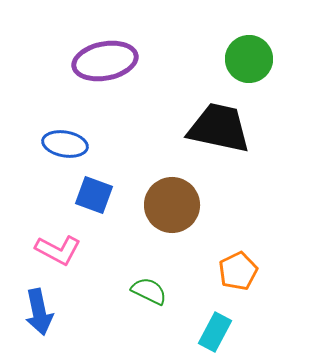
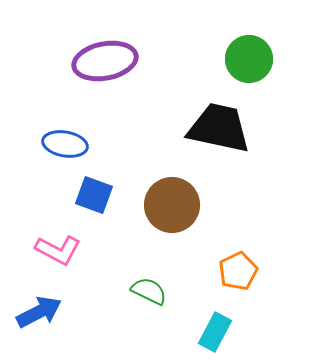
blue arrow: rotated 105 degrees counterclockwise
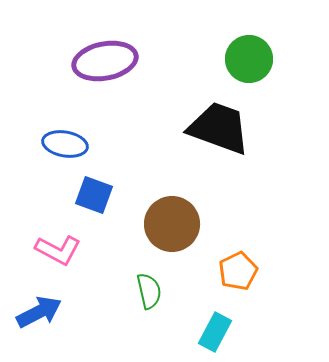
black trapezoid: rotated 8 degrees clockwise
brown circle: moved 19 px down
green semicircle: rotated 51 degrees clockwise
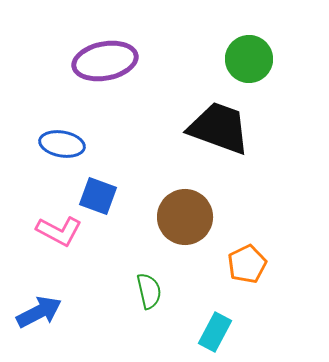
blue ellipse: moved 3 px left
blue square: moved 4 px right, 1 px down
brown circle: moved 13 px right, 7 px up
pink L-shape: moved 1 px right, 19 px up
orange pentagon: moved 9 px right, 7 px up
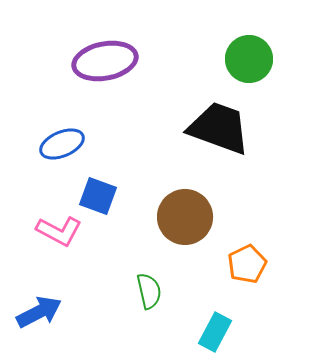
blue ellipse: rotated 33 degrees counterclockwise
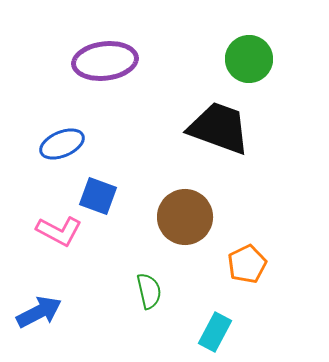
purple ellipse: rotated 4 degrees clockwise
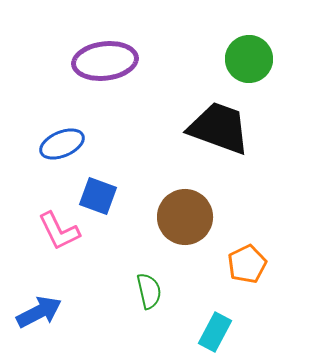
pink L-shape: rotated 36 degrees clockwise
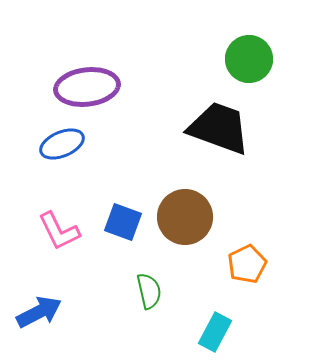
purple ellipse: moved 18 px left, 26 px down
blue square: moved 25 px right, 26 px down
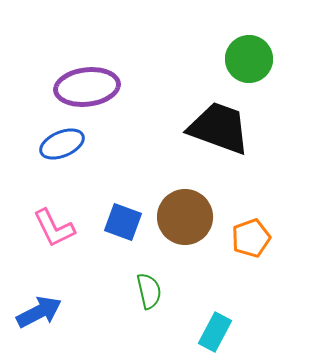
pink L-shape: moved 5 px left, 3 px up
orange pentagon: moved 4 px right, 26 px up; rotated 6 degrees clockwise
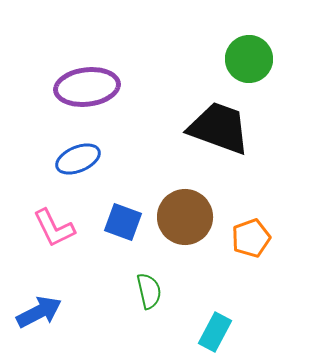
blue ellipse: moved 16 px right, 15 px down
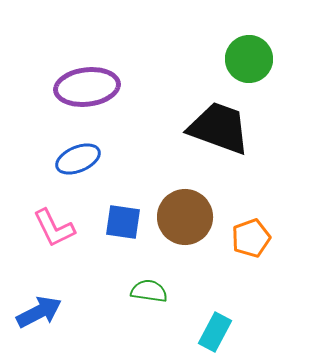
blue square: rotated 12 degrees counterclockwise
green semicircle: rotated 69 degrees counterclockwise
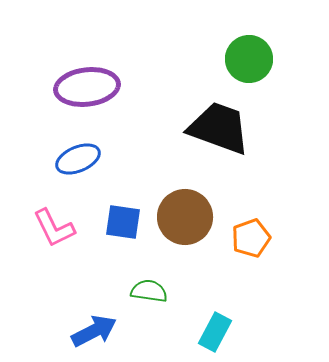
blue arrow: moved 55 px right, 19 px down
